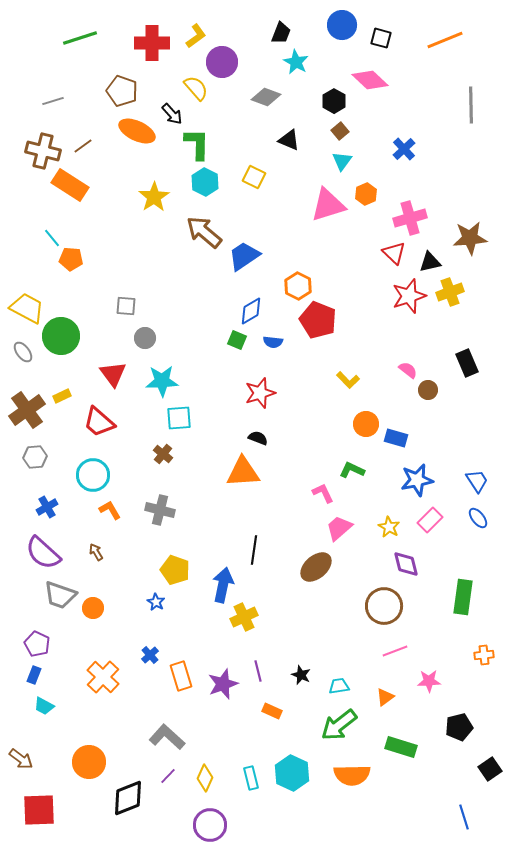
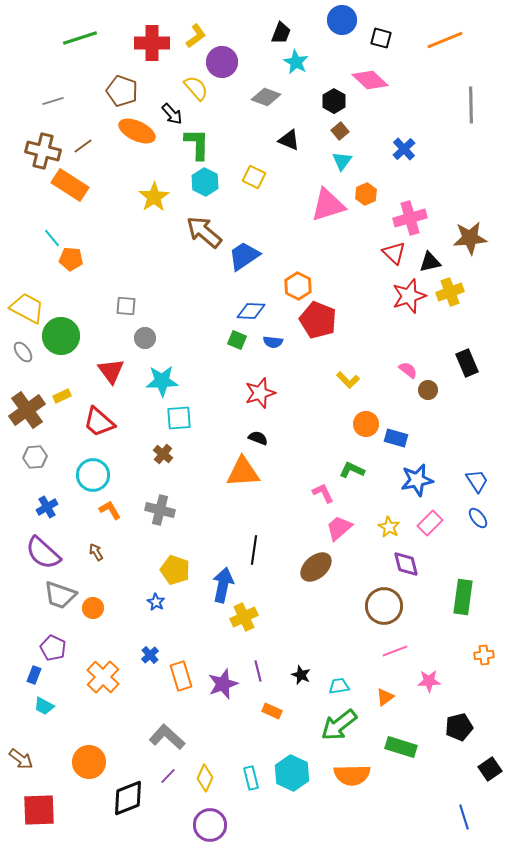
blue circle at (342, 25): moved 5 px up
blue diamond at (251, 311): rotated 32 degrees clockwise
red triangle at (113, 374): moved 2 px left, 3 px up
pink rectangle at (430, 520): moved 3 px down
purple pentagon at (37, 644): moved 16 px right, 4 px down
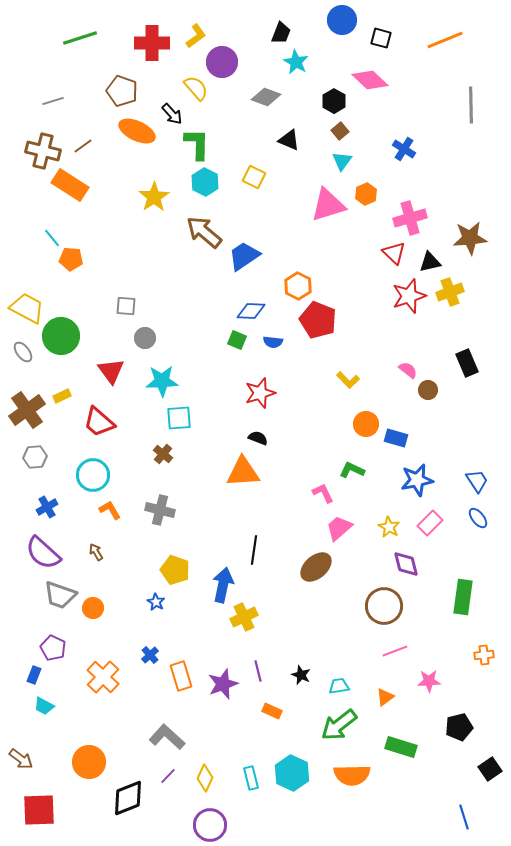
blue cross at (404, 149): rotated 15 degrees counterclockwise
